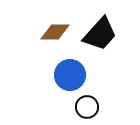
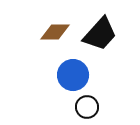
blue circle: moved 3 px right
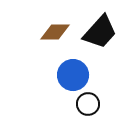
black trapezoid: moved 2 px up
black circle: moved 1 px right, 3 px up
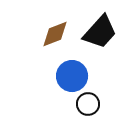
brown diamond: moved 2 px down; rotated 20 degrees counterclockwise
blue circle: moved 1 px left, 1 px down
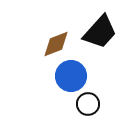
brown diamond: moved 1 px right, 10 px down
blue circle: moved 1 px left
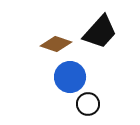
brown diamond: rotated 40 degrees clockwise
blue circle: moved 1 px left, 1 px down
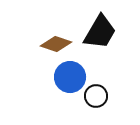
black trapezoid: rotated 12 degrees counterclockwise
black circle: moved 8 px right, 8 px up
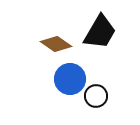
brown diamond: rotated 16 degrees clockwise
blue circle: moved 2 px down
